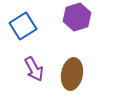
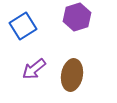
purple arrow: rotated 80 degrees clockwise
brown ellipse: moved 1 px down
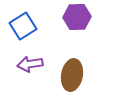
purple hexagon: rotated 16 degrees clockwise
purple arrow: moved 4 px left, 5 px up; rotated 30 degrees clockwise
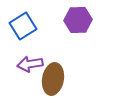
purple hexagon: moved 1 px right, 3 px down
brown ellipse: moved 19 px left, 4 px down
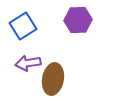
purple arrow: moved 2 px left, 1 px up
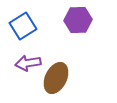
brown ellipse: moved 3 px right, 1 px up; rotated 16 degrees clockwise
